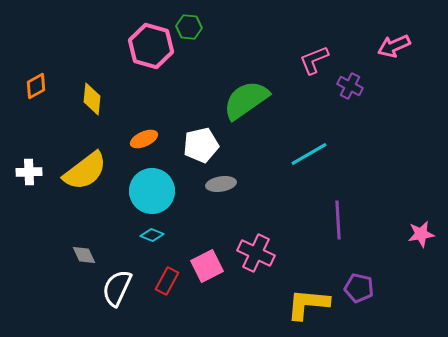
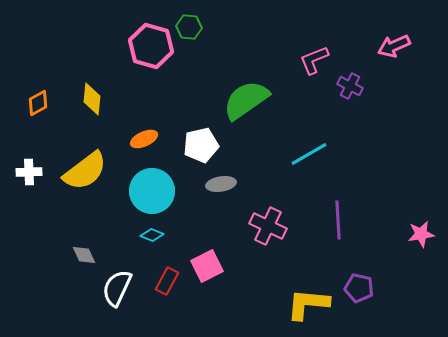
orange diamond: moved 2 px right, 17 px down
pink cross: moved 12 px right, 27 px up
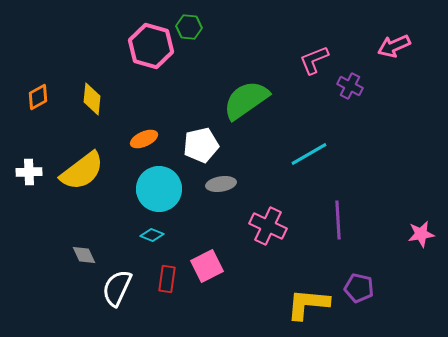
orange diamond: moved 6 px up
yellow semicircle: moved 3 px left
cyan circle: moved 7 px right, 2 px up
red rectangle: moved 2 px up; rotated 20 degrees counterclockwise
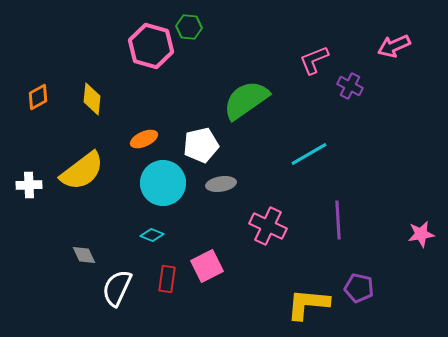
white cross: moved 13 px down
cyan circle: moved 4 px right, 6 px up
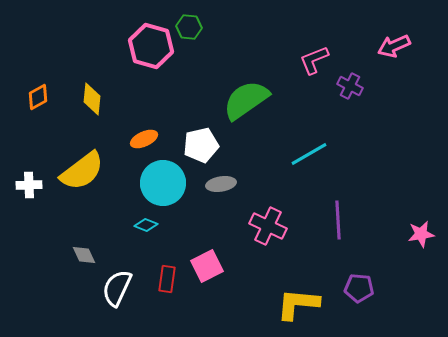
cyan diamond: moved 6 px left, 10 px up
purple pentagon: rotated 8 degrees counterclockwise
yellow L-shape: moved 10 px left
